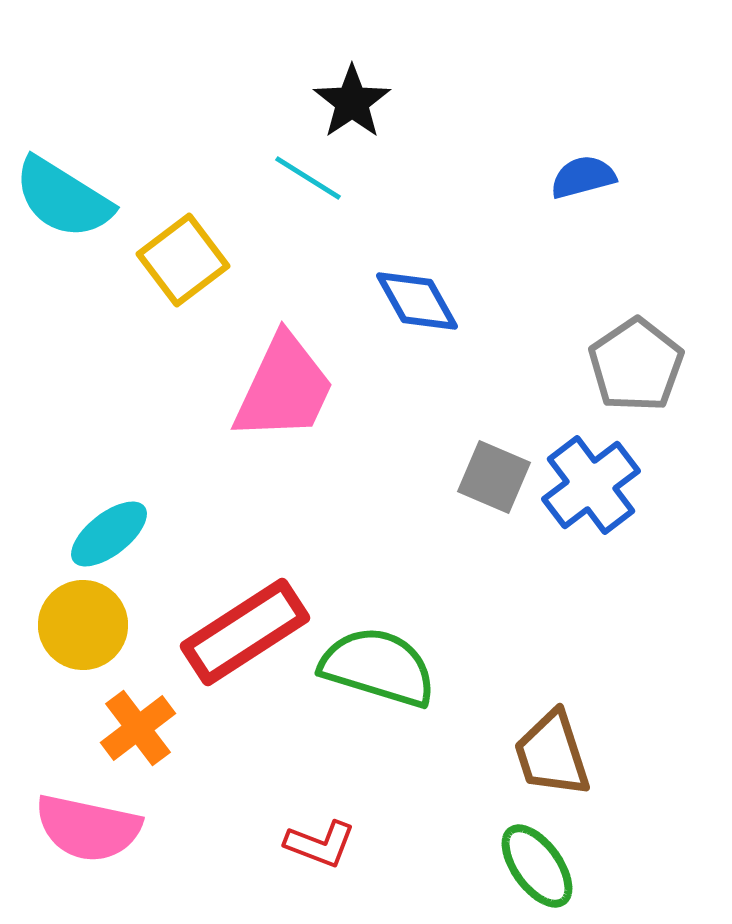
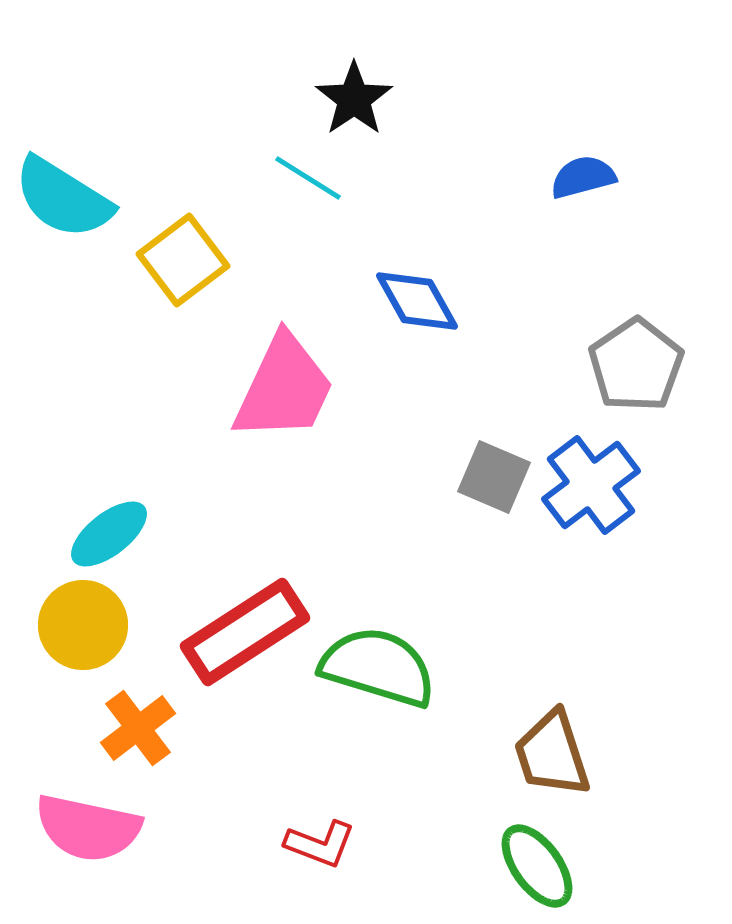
black star: moved 2 px right, 3 px up
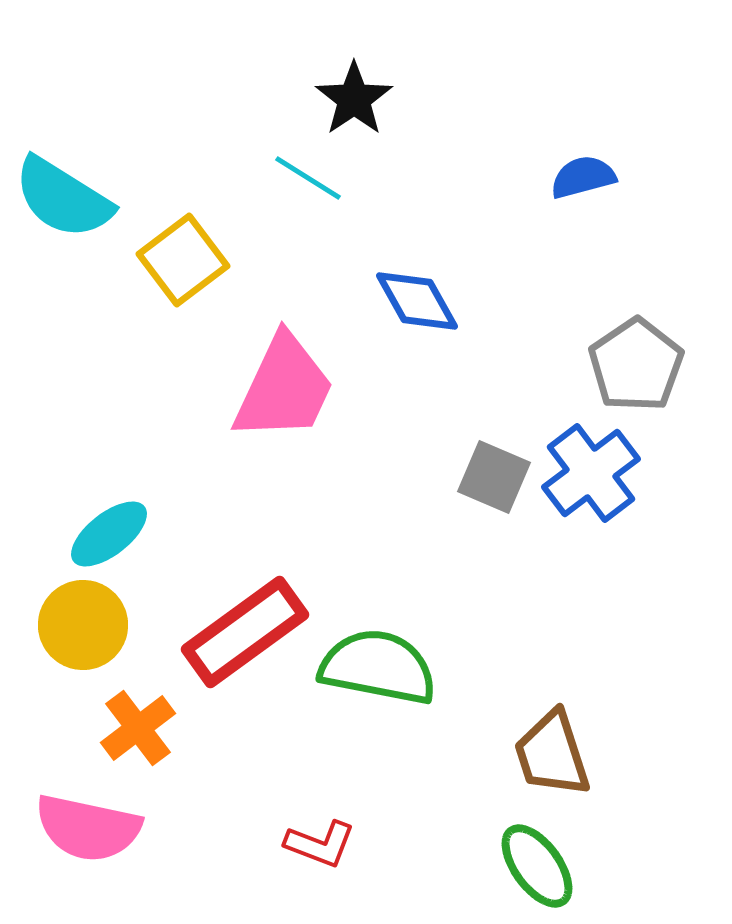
blue cross: moved 12 px up
red rectangle: rotated 3 degrees counterclockwise
green semicircle: rotated 6 degrees counterclockwise
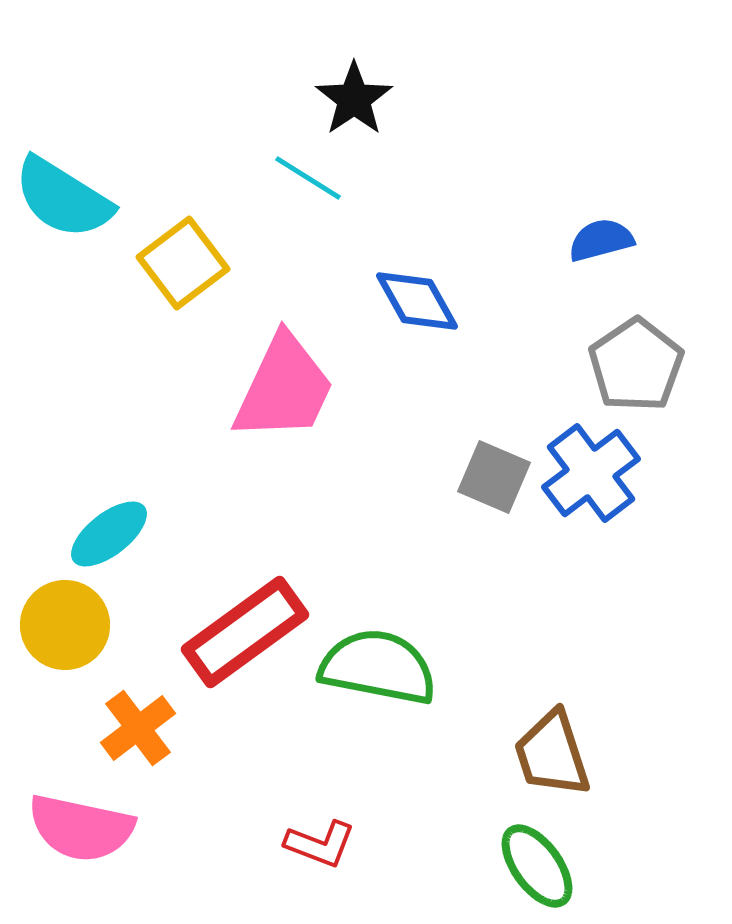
blue semicircle: moved 18 px right, 63 px down
yellow square: moved 3 px down
yellow circle: moved 18 px left
pink semicircle: moved 7 px left
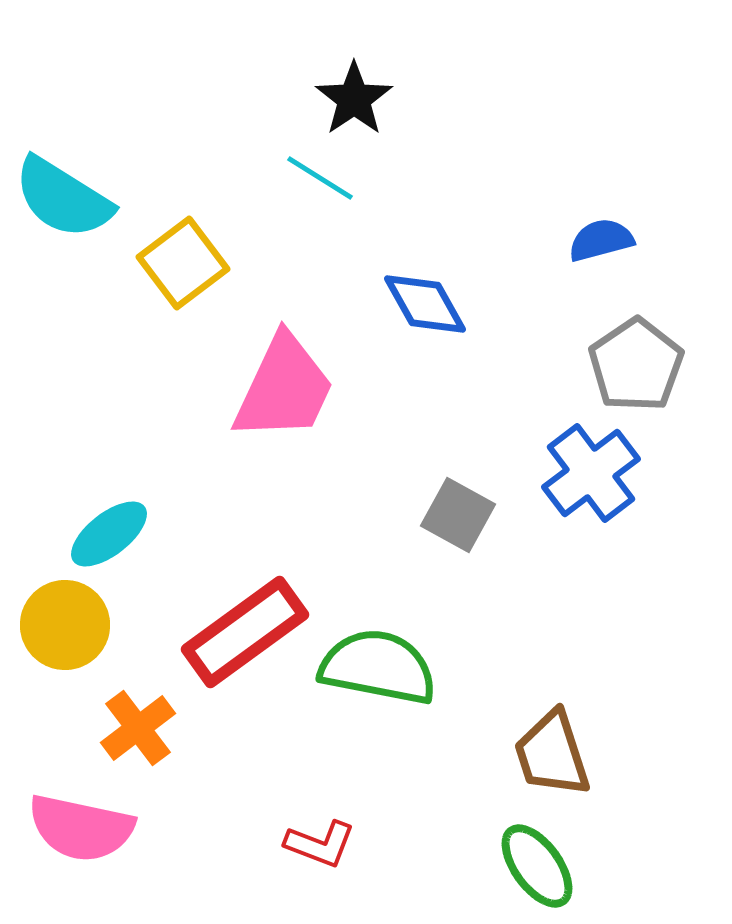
cyan line: moved 12 px right
blue diamond: moved 8 px right, 3 px down
gray square: moved 36 px left, 38 px down; rotated 6 degrees clockwise
